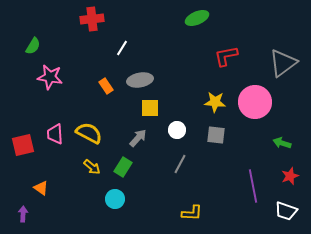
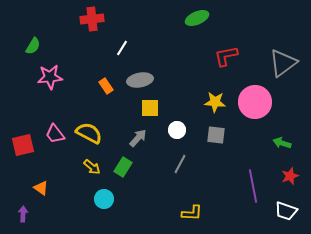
pink star: rotated 15 degrees counterclockwise
pink trapezoid: rotated 35 degrees counterclockwise
cyan circle: moved 11 px left
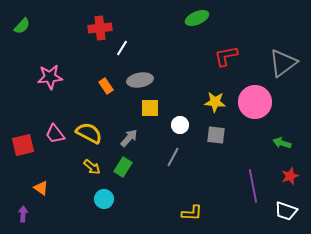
red cross: moved 8 px right, 9 px down
green semicircle: moved 11 px left, 20 px up; rotated 12 degrees clockwise
white circle: moved 3 px right, 5 px up
gray arrow: moved 9 px left
gray line: moved 7 px left, 7 px up
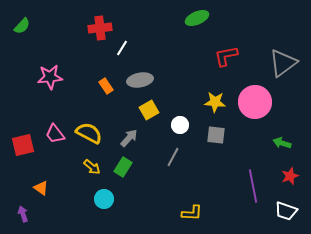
yellow square: moved 1 px left, 2 px down; rotated 30 degrees counterclockwise
purple arrow: rotated 21 degrees counterclockwise
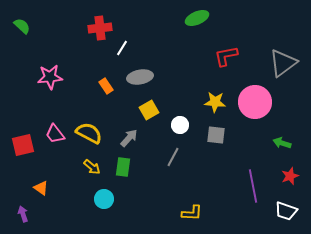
green semicircle: rotated 90 degrees counterclockwise
gray ellipse: moved 3 px up
green rectangle: rotated 24 degrees counterclockwise
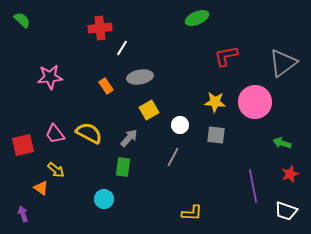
green semicircle: moved 6 px up
yellow arrow: moved 36 px left, 3 px down
red star: moved 2 px up
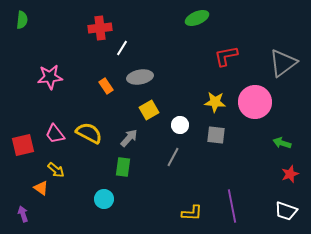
green semicircle: rotated 54 degrees clockwise
purple line: moved 21 px left, 20 px down
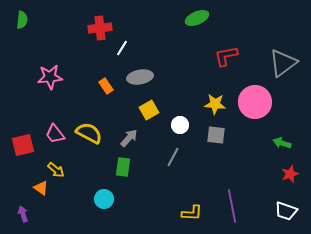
yellow star: moved 2 px down
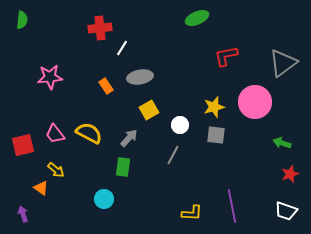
yellow star: moved 1 px left, 3 px down; rotated 20 degrees counterclockwise
gray line: moved 2 px up
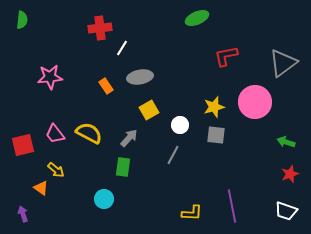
green arrow: moved 4 px right, 1 px up
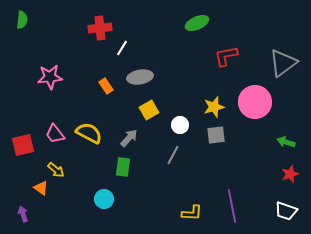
green ellipse: moved 5 px down
gray square: rotated 12 degrees counterclockwise
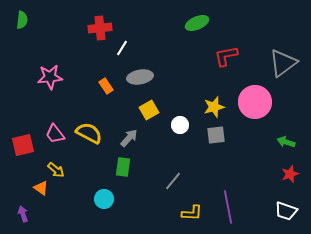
gray line: moved 26 px down; rotated 12 degrees clockwise
purple line: moved 4 px left, 1 px down
